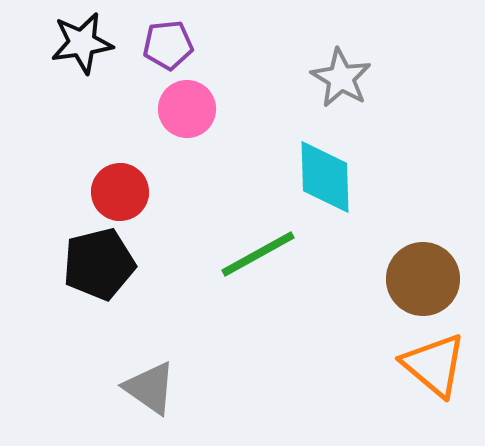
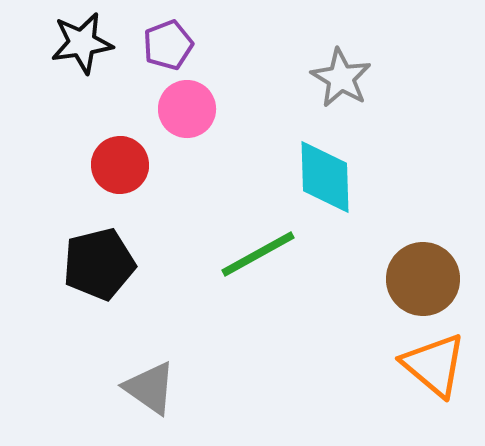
purple pentagon: rotated 15 degrees counterclockwise
red circle: moved 27 px up
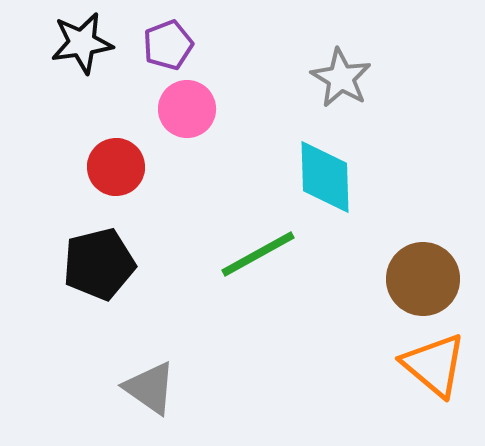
red circle: moved 4 px left, 2 px down
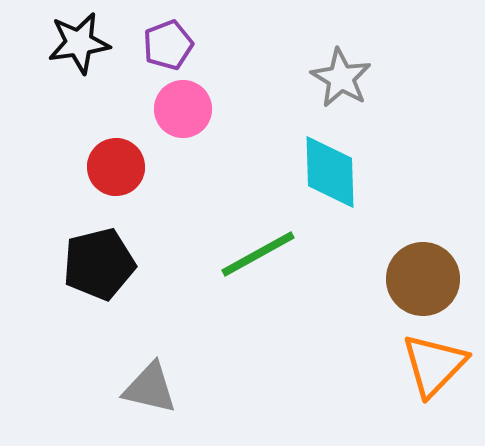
black star: moved 3 px left
pink circle: moved 4 px left
cyan diamond: moved 5 px right, 5 px up
orange triangle: rotated 34 degrees clockwise
gray triangle: rotated 22 degrees counterclockwise
